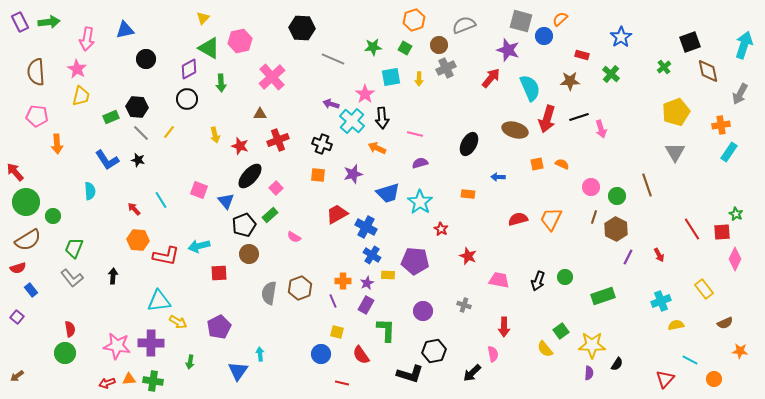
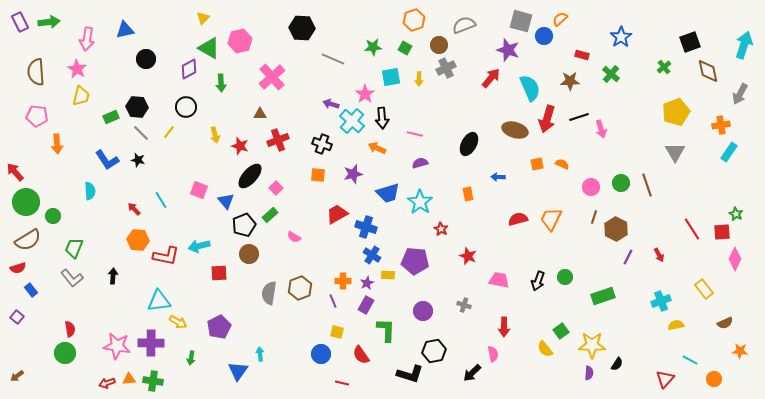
black circle at (187, 99): moved 1 px left, 8 px down
orange rectangle at (468, 194): rotated 72 degrees clockwise
green circle at (617, 196): moved 4 px right, 13 px up
blue cross at (366, 227): rotated 10 degrees counterclockwise
green arrow at (190, 362): moved 1 px right, 4 px up
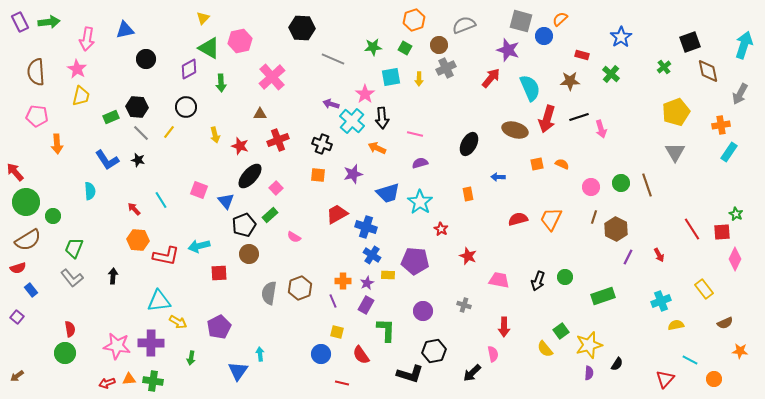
yellow star at (592, 345): moved 3 px left; rotated 16 degrees counterclockwise
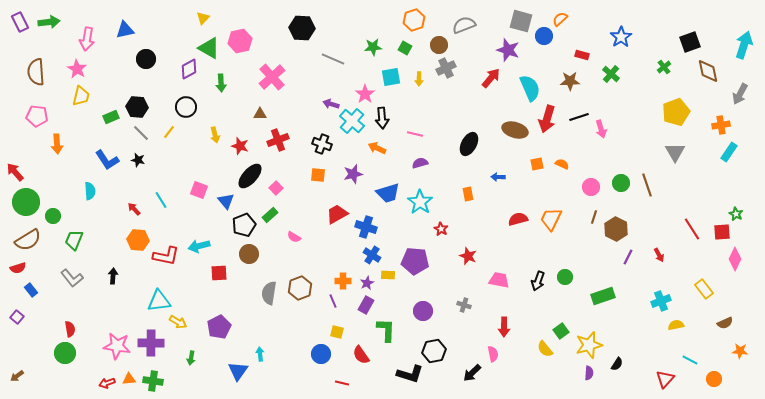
green trapezoid at (74, 248): moved 8 px up
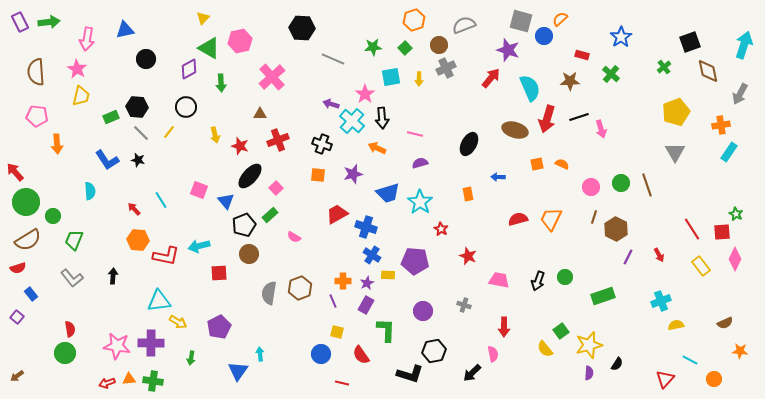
green square at (405, 48): rotated 16 degrees clockwise
yellow rectangle at (704, 289): moved 3 px left, 23 px up
blue rectangle at (31, 290): moved 4 px down
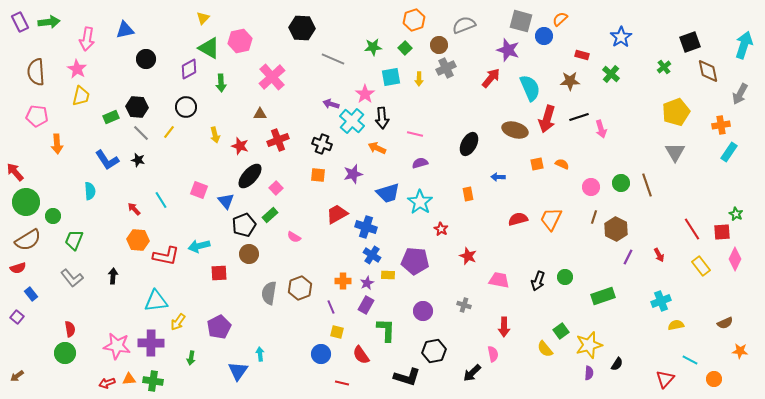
cyan triangle at (159, 301): moved 3 px left
purple line at (333, 301): moved 2 px left, 6 px down
yellow arrow at (178, 322): rotated 96 degrees clockwise
black L-shape at (410, 374): moved 3 px left, 3 px down
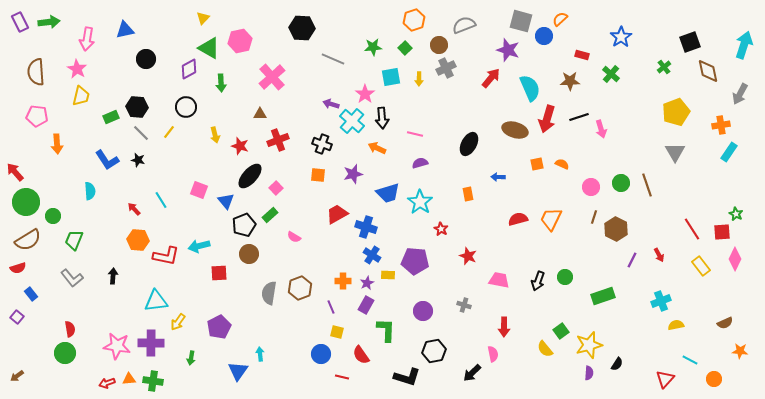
purple line at (628, 257): moved 4 px right, 3 px down
red line at (342, 383): moved 6 px up
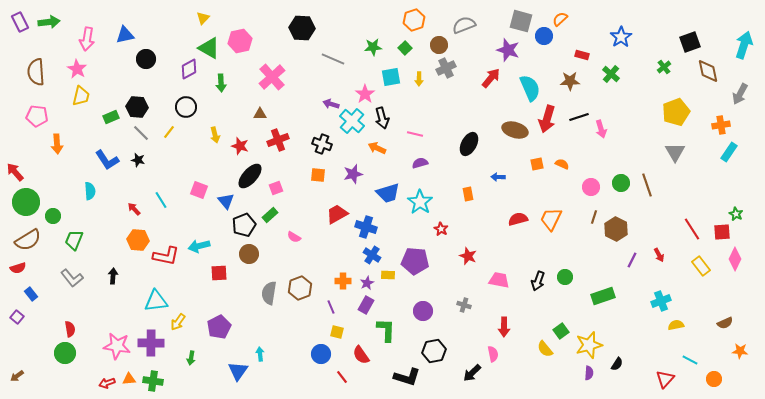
blue triangle at (125, 30): moved 5 px down
black arrow at (382, 118): rotated 10 degrees counterclockwise
pink square at (276, 188): rotated 24 degrees clockwise
red line at (342, 377): rotated 40 degrees clockwise
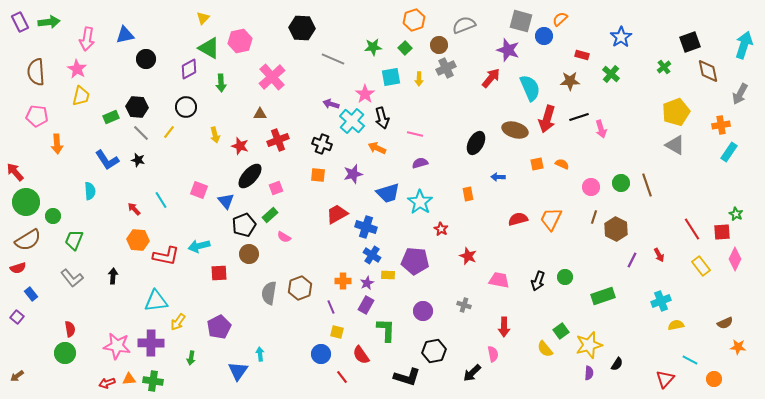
black ellipse at (469, 144): moved 7 px right, 1 px up
gray triangle at (675, 152): moved 7 px up; rotated 30 degrees counterclockwise
pink semicircle at (294, 237): moved 10 px left
orange star at (740, 351): moved 2 px left, 4 px up
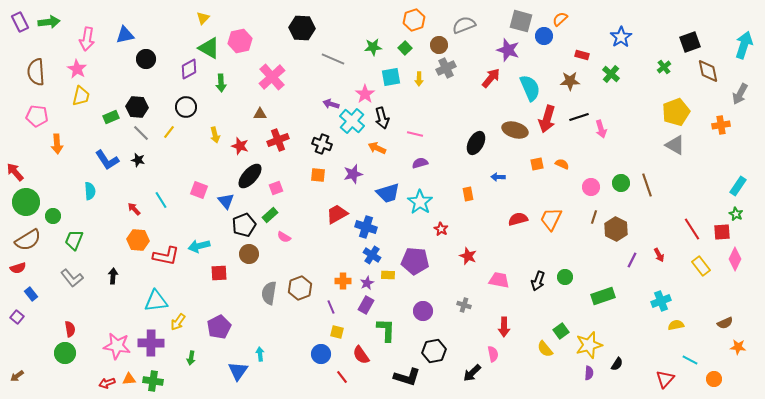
cyan rectangle at (729, 152): moved 9 px right, 34 px down
